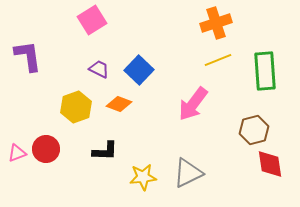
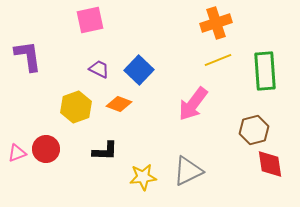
pink square: moved 2 px left; rotated 20 degrees clockwise
gray triangle: moved 2 px up
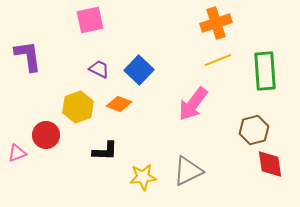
yellow hexagon: moved 2 px right
red circle: moved 14 px up
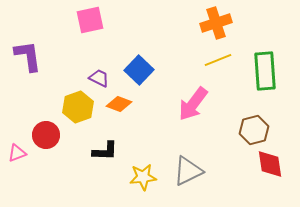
purple trapezoid: moved 9 px down
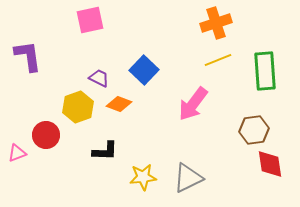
blue square: moved 5 px right
brown hexagon: rotated 8 degrees clockwise
gray triangle: moved 7 px down
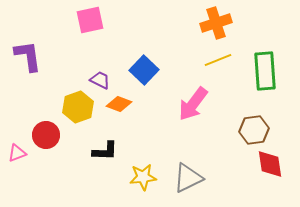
purple trapezoid: moved 1 px right, 2 px down
